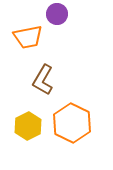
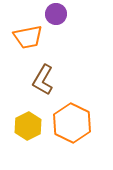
purple circle: moved 1 px left
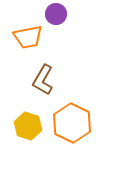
yellow hexagon: rotated 16 degrees counterclockwise
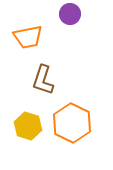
purple circle: moved 14 px right
brown L-shape: rotated 12 degrees counterclockwise
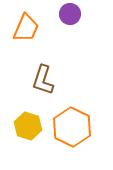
orange trapezoid: moved 2 px left, 9 px up; rotated 56 degrees counterclockwise
orange hexagon: moved 4 px down
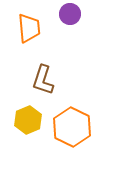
orange trapezoid: moved 3 px right; rotated 28 degrees counterclockwise
yellow hexagon: moved 6 px up; rotated 20 degrees clockwise
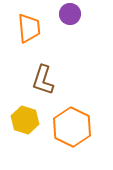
yellow hexagon: moved 3 px left; rotated 20 degrees counterclockwise
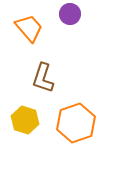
orange trapezoid: rotated 36 degrees counterclockwise
brown L-shape: moved 2 px up
orange hexagon: moved 4 px right, 4 px up; rotated 15 degrees clockwise
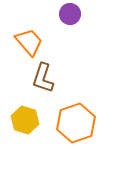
orange trapezoid: moved 14 px down
